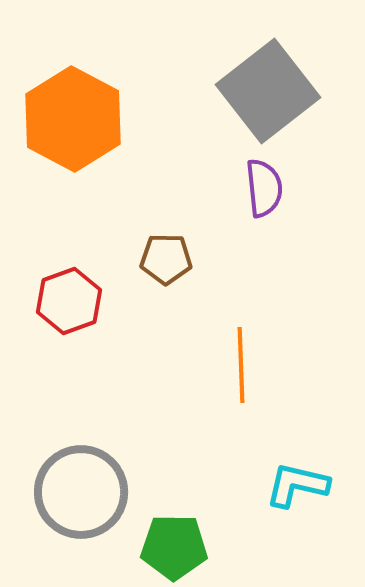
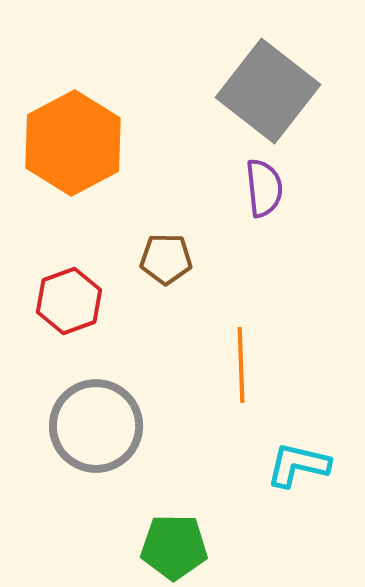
gray square: rotated 14 degrees counterclockwise
orange hexagon: moved 24 px down; rotated 4 degrees clockwise
cyan L-shape: moved 1 px right, 20 px up
gray circle: moved 15 px right, 66 px up
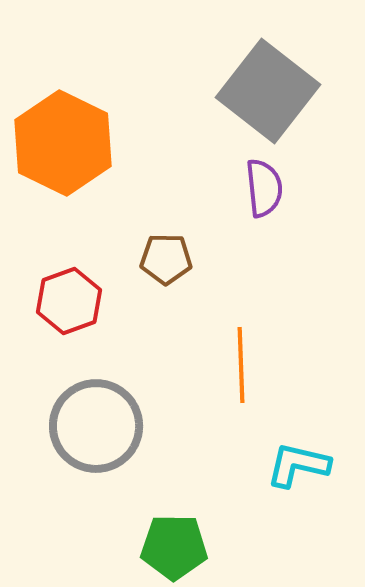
orange hexagon: moved 10 px left; rotated 6 degrees counterclockwise
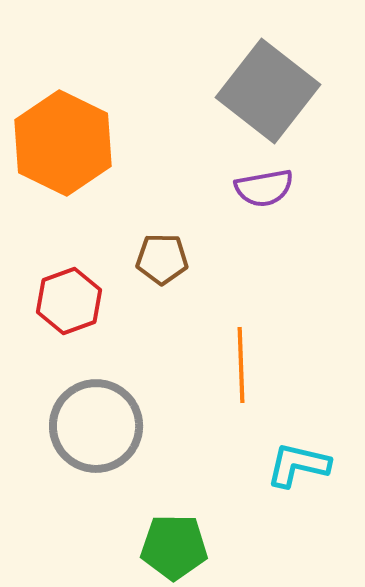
purple semicircle: rotated 86 degrees clockwise
brown pentagon: moved 4 px left
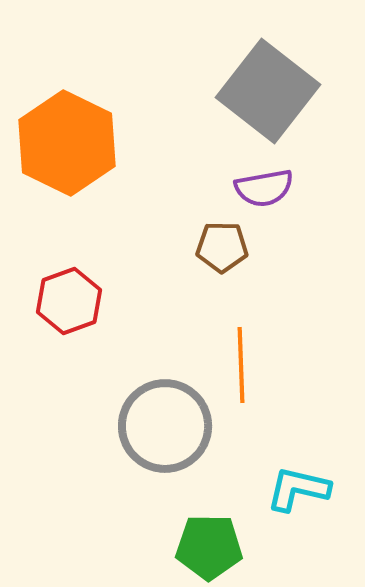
orange hexagon: moved 4 px right
brown pentagon: moved 60 px right, 12 px up
gray circle: moved 69 px right
cyan L-shape: moved 24 px down
green pentagon: moved 35 px right
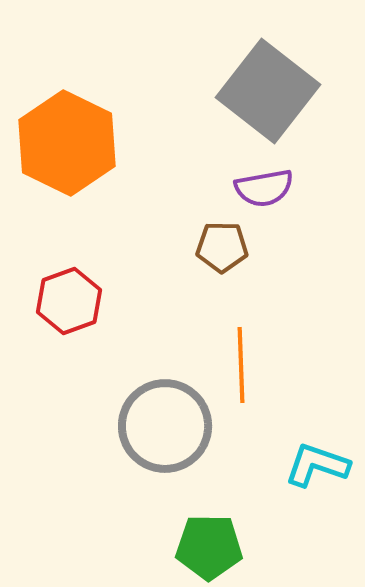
cyan L-shape: moved 19 px right, 24 px up; rotated 6 degrees clockwise
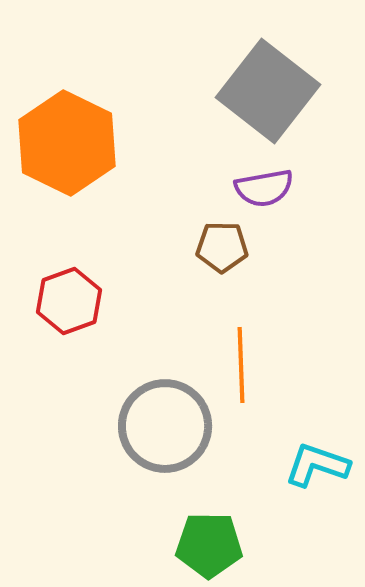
green pentagon: moved 2 px up
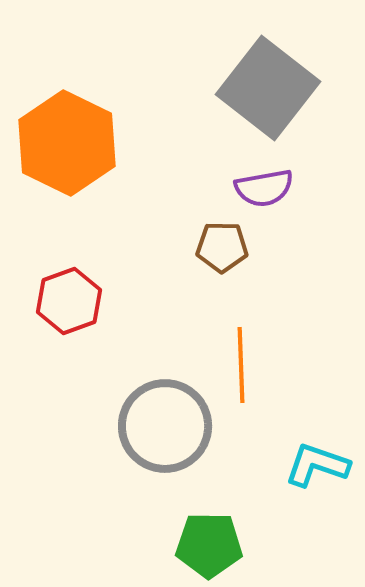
gray square: moved 3 px up
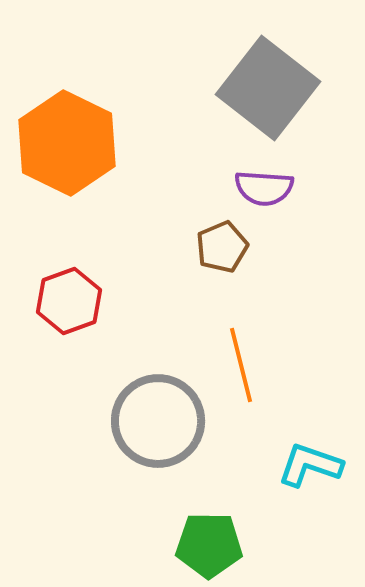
purple semicircle: rotated 14 degrees clockwise
brown pentagon: rotated 24 degrees counterclockwise
orange line: rotated 12 degrees counterclockwise
gray circle: moved 7 px left, 5 px up
cyan L-shape: moved 7 px left
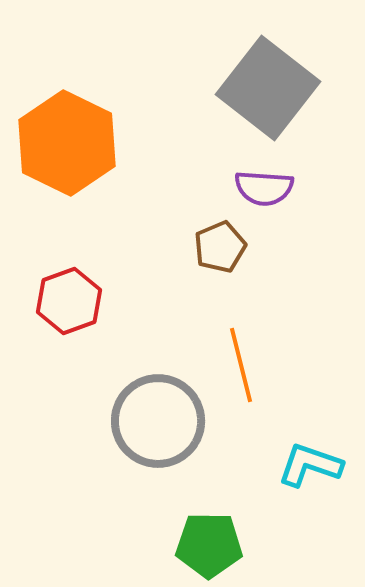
brown pentagon: moved 2 px left
